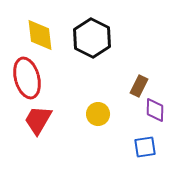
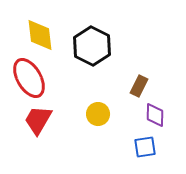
black hexagon: moved 8 px down
red ellipse: moved 2 px right; rotated 15 degrees counterclockwise
purple diamond: moved 5 px down
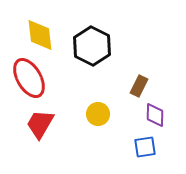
red trapezoid: moved 2 px right, 4 px down
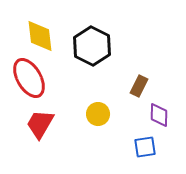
yellow diamond: moved 1 px down
purple diamond: moved 4 px right
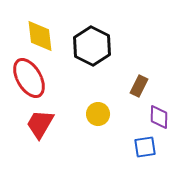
purple diamond: moved 2 px down
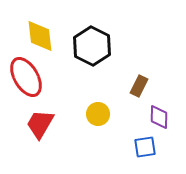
red ellipse: moved 3 px left, 1 px up
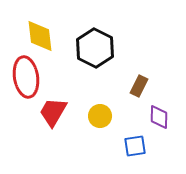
black hexagon: moved 3 px right, 2 px down
red ellipse: rotated 21 degrees clockwise
yellow circle: moved 2 px right, 2 px down
red trapezoid: moved 13 px right, 12 px up
blue square: moved 10 px left, 1 px up
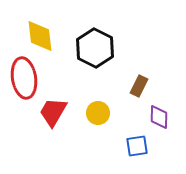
red ellipse: moved 2 px left, 1 px down
yellow circle: moved 2 px left, 3 px up
blue square: moved 2 px right
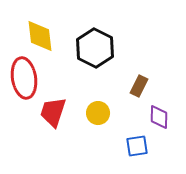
red trapezoid: rotated 12 degrees counterclockwise
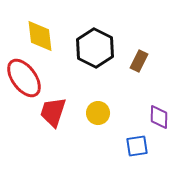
red ellipse: rotated 27 degrees counterclockwise
brown rectangle: moved 25 px up
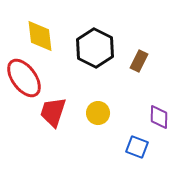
blue square: moved 1 px down; rotated 30 degrees clockwise
